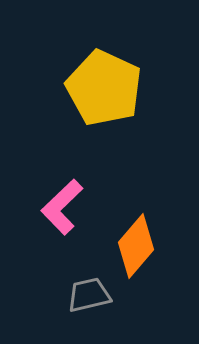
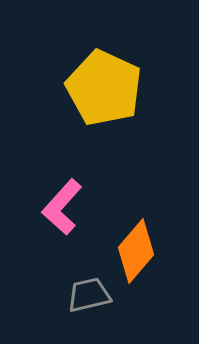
pink L-shape: rotated 4 degrees counterclockwise
orange diamond: moved 5 px down
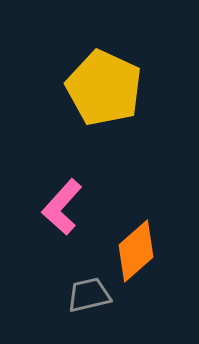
orange diamond: rotated 8 degrees clockwise
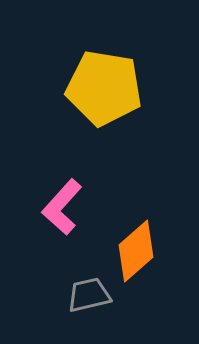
yellow pentagon: rotated 16 degrees counterclockwise
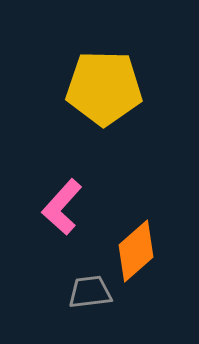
yellow pentagon: rotated 8 degrees counterclockwise
gray trapezoid: moved 1 px right, 3 px up; rotated 6 degrees clockwise
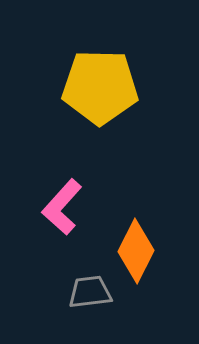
yellow pentagon: moved 4 px left, 1 px up
orange diamond: rotated 22 degrees counterclockwise
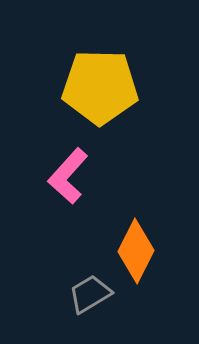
pink L-shape: moved 6 px right, 31 px up
gray trapezoid: moved 2 px down; rotated 24 degrees counterclockwise
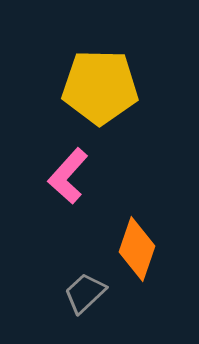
orange diamond: moved 1 px right, 2 px up; rotated 8 degrees counterclockwise
gray trapezoid: moved 5 px left, 1 px up; rotated 12 degrees counterclockwise
